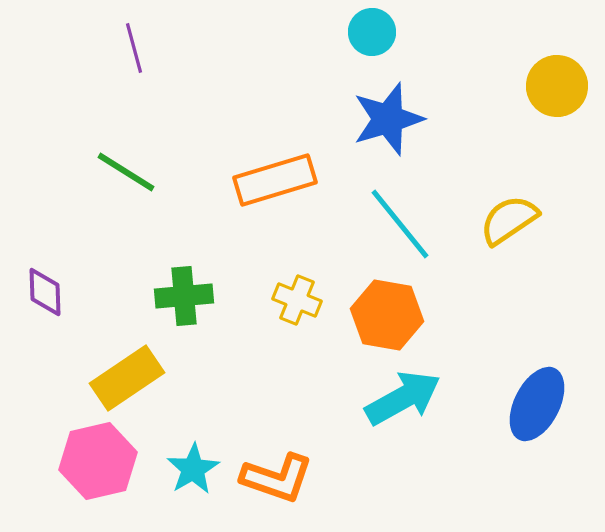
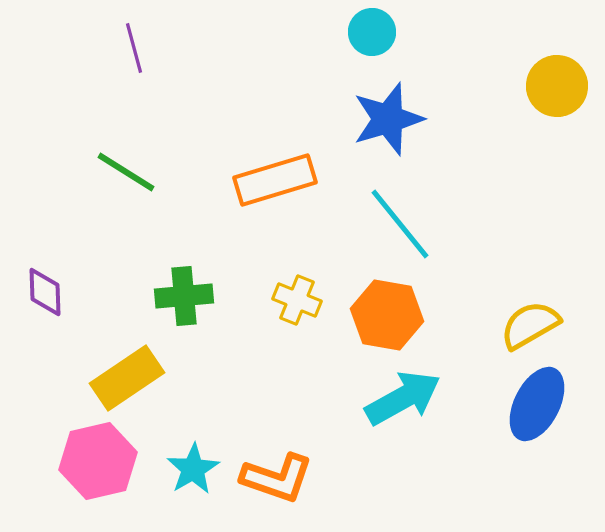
yellow semicircle: moved 21 px right, 105 px down; rotated 4 degrees clockwise
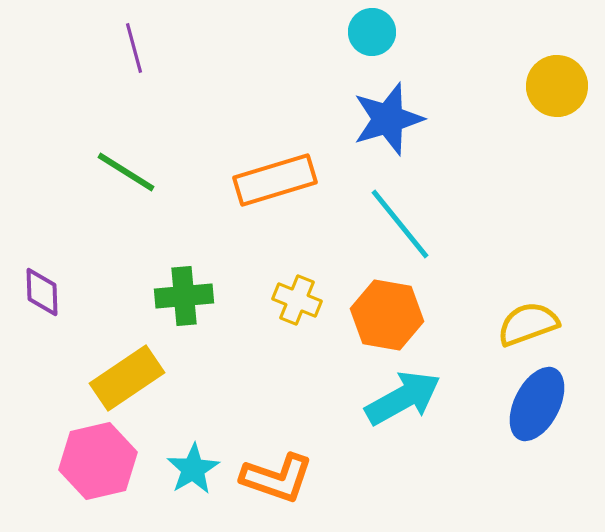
purple diamond: moved 3 px left
yellow semicircle: moved 2 px left, 1 px up; rotated 10 degrees clockwise
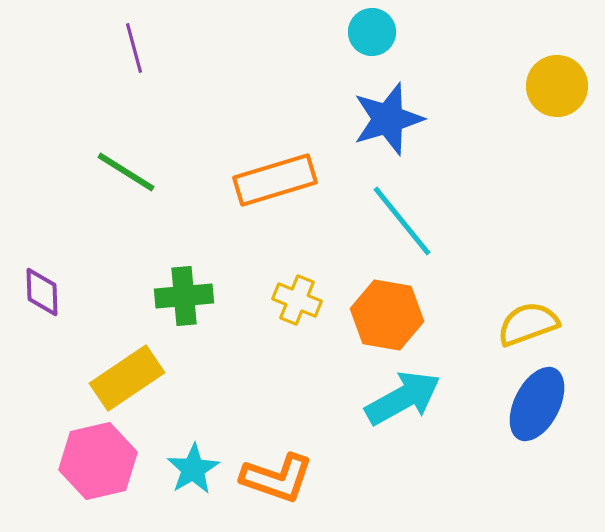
cyan line: moved 2 px right, 3 px up
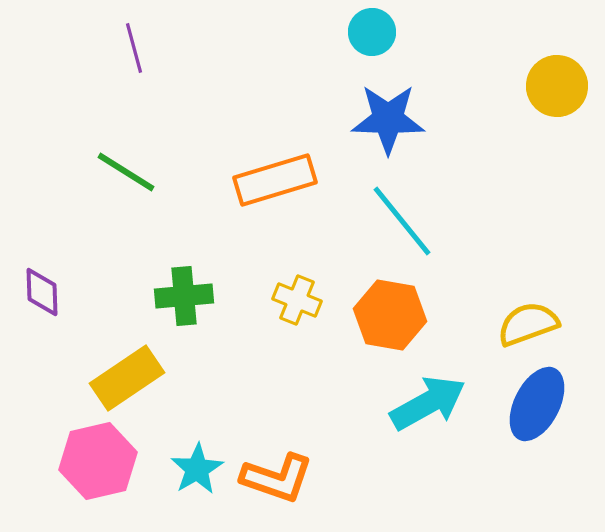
blue star: rotated 18 degrees clockwise
orange hexagon: moved 3 px right
cyan arrow: moved 25 px right, 5 px down
cyan star: moved 4 px right
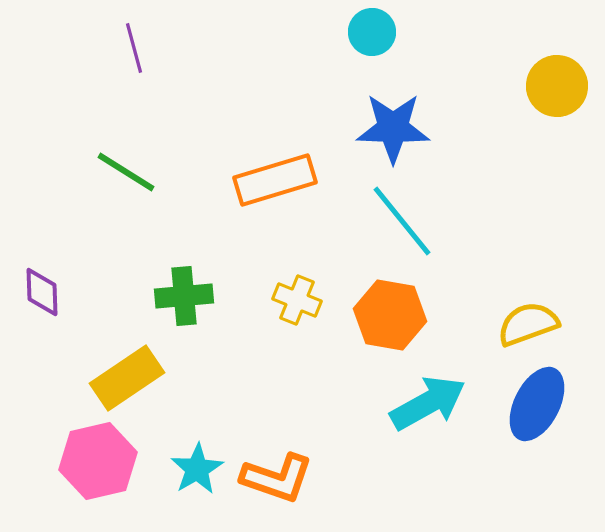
blue star: moved 5 px right, 9 px down
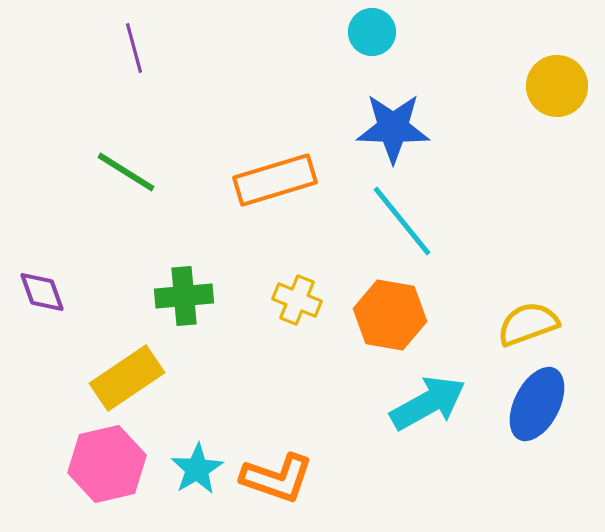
purple diamond: rotated 18 degrees counterclockwise
pink hexagon: moved 9 px right, 3 px down
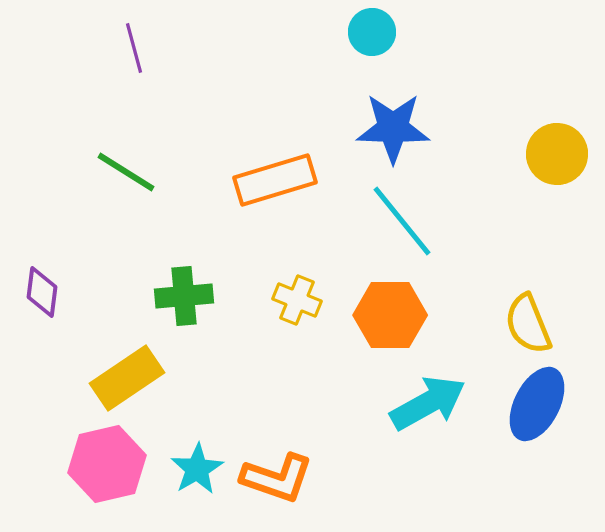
yellow circle: moved 68 px down
purple diamond: rotated 27 degrees clockwise
orange hexagon: rotated 10 degrees counterclockwise
yellow semicircle: rotated 92 degrees counterclockwise
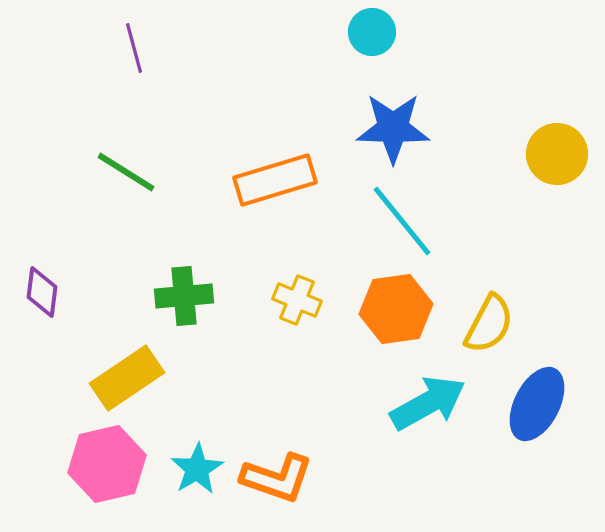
orange hexagon: moved 6 px right, 6 px up; rotated 8 degrees counterclockwise
yellow semicircle: moved 39 px left; rotated 130 degrees counterclockwise
